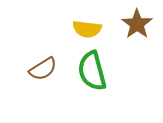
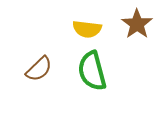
brown semicircle: moved 4 px left; rotated 12 degrees counterclockwise
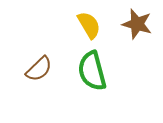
brown star: rotated 20 degrees counterclockwise
yellow semicircle: moved 2 px right, 4 px up; rotated 128 degrees counterclockwise
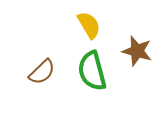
brown star: moved 27 px down
brown semicircle: moved 3 px right, 3 px down
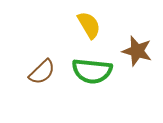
green semicircle: rotated 69 degrees counterclockwise
